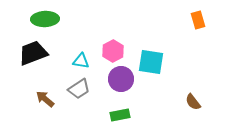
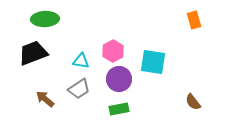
orange rectangle: moved 4 px left
cyan square: moved 2 px right
purple circle: moved 2 px left
green rectangle: moved 1 px left, 6 px up
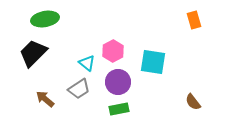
green ellipse: rotated 8 degrees counterclockwise
black trapezoid: rotated 24 degrees counterclockwise
cyan triangle: moved 6 px right, 2 px down; rotated 30 degrees clockwise
purple circle: moved 1 px left, 3 px down
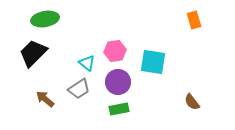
pink hexagon: moved 2 px right; rotated 20 degrees clockwise
brown semicircle: moved 1 px left
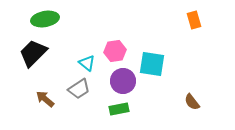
cyan square: moved 1 px left, 2 px down
purple circle: moved 5 px right, 1 px up
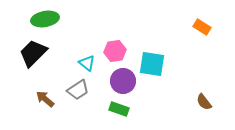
orange rectangle: moved 8 px right, 7 px down; rotated 42 degrees counterclockwise
gray trapezoid: moved 1 px left, 1 px down
brown semicircle: moved 12 px right
green rectangle: rotated 30 degrees clockwise
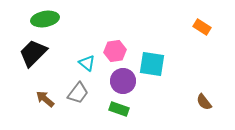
gray trapezoid: moved 3 px down; rotated 20 degrees counterclockwise
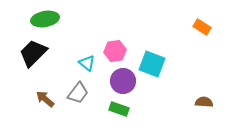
cyan square: rotated 12 degrees clockwise
brown semicircle: rotated 132 degrees clockwise
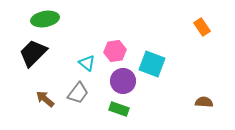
orange rectangle: rotated 24 degrees clockwise
